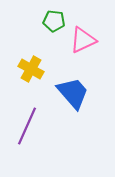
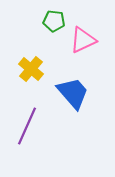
yellow cross: rotated 10 degrees clockwise
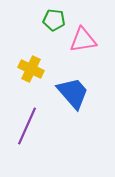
green pentagon: moved 1 px up
pink triangle: rotated 16 degrees clockwise
yellow cross: rotated 15 degrees counterclockwise
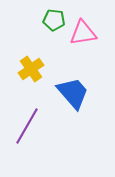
pink triangle: moved 7 px up
yellow cross: rotated 30 degrees clockwise
purple line: rotated 6 degrees clockwise
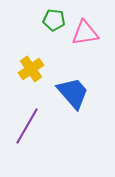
pink triangle: moved 2 px right
